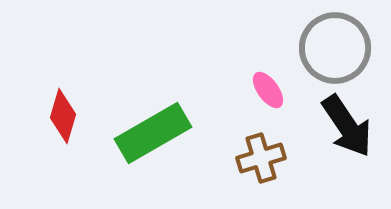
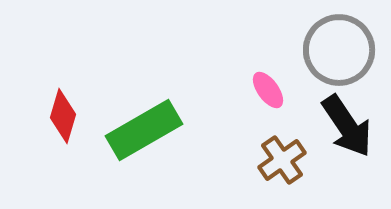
gray circle: moved 4 px right, 2 px down
green rectangle: moved 9 px left, 3 px up
brown cross: moved 21 px right, 2 px down; rotated 18 degrees counterclockwise
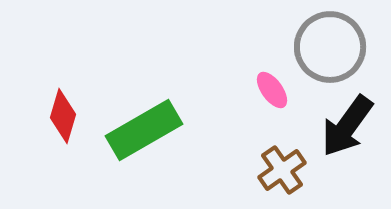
gray circle: moved 9 px left, 3 px up
pink ellipse: moved 4 px right
black arrow: rotated 70 degrees clockwise
brown cross: moved 10 px down
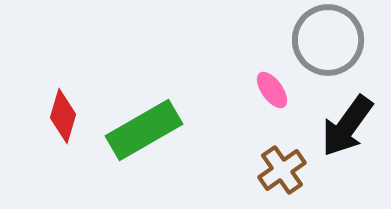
gray circle: moved 2 px left, 7 px up
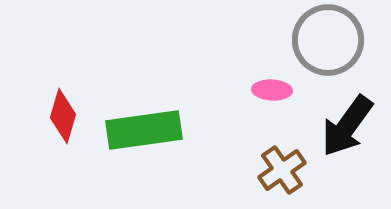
pink ellipse: rotated 51 degrees counterclockwise
green rectangle: rotated 22 degrees clockwise
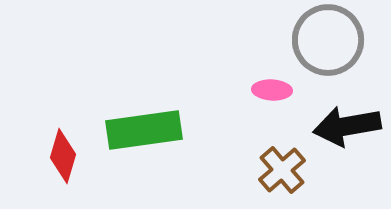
red diamond: moved 40 px down
black arrow: rotated 44 degrees clockwise
brown cross: rotated 6 degrees counterclockwise
